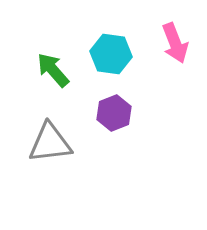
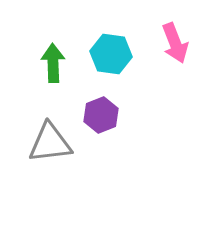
green arrow: moved 7 px up; rotated 39 degrees clockwise
purple hexagon: moved 13 px left, 2 px down
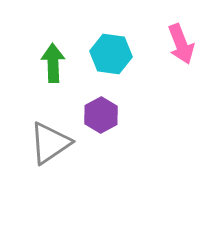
pink arrow: moved 6 px right, 1 px down
purple hexagon: rotated 8 degrees counterclockwise
gray triangle: rotated 27 degrees counterclockwise
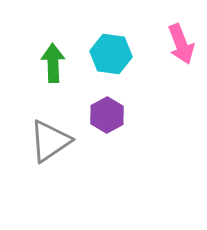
purple hexagon: moved 6 px right
gray triangle: moved 2 px up
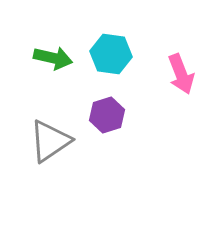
pink arrow: moved 30 px down
green arrow: moved 5 px up; rotated 105 degrees clockwise
purple hexagon: rotated 12 degrees clockwise
